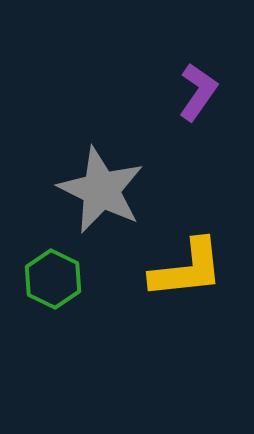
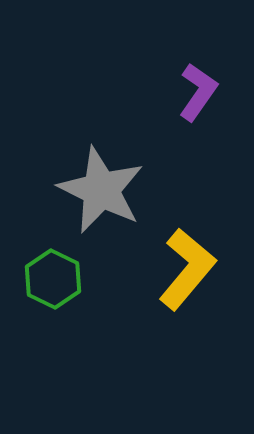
yellow L-shape: rotated 44 degrees counterclockwise
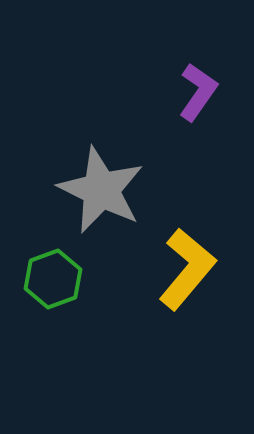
green hexagon: rotated 14 degrees clockwise
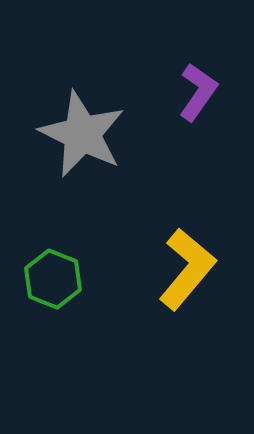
gray star: moved 19 px left, 56 px up
green hexagon: rotated 18 degrees counterclockwise
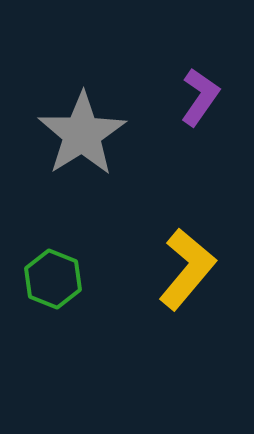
purple L-shape: moved 2 px right, 5 px down
gray star: rotated 14 degrees clockwise
